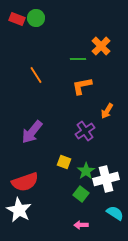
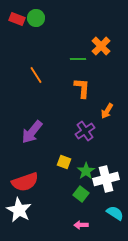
orange L-shape: moved 2 px down; rotated 105 degrees clockwise
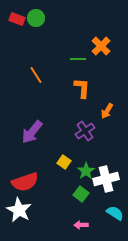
yellow square: rotated 16 degrees clockwise
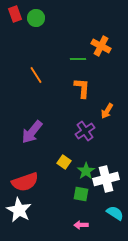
red rectangle: moved 2 px left, 5 px up; rotated 49 degrees clockwise
orange cross: rotated 18 degrees counterclockwise
green square: rotated 28 degrees counterclockwise
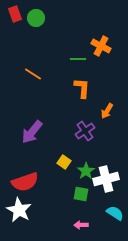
orange line: moved 3 px left, 1 px up; rotated 24 degrees counterclockwise
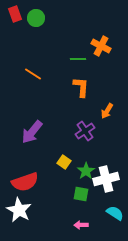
orange L-shape: moved 1 px left, 1 px up
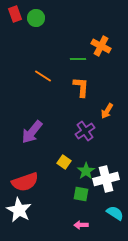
orange line: moved 10 px right, 2 px down
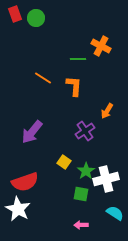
orange line: moved 2 px down
orange L-shape: moved 7 px left, 1 px up
white star: moved 1 px left, 1 px up
